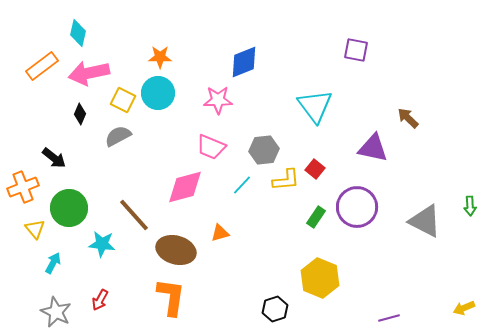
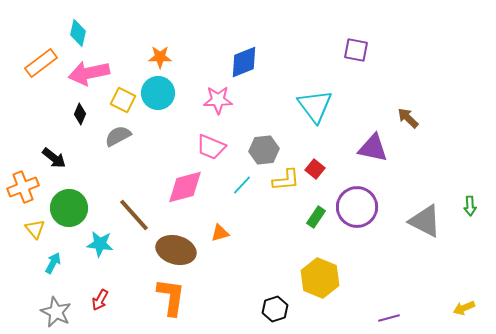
orange rectangle: moved 1 px left, 3 px up
cyan star: moved 2 px left
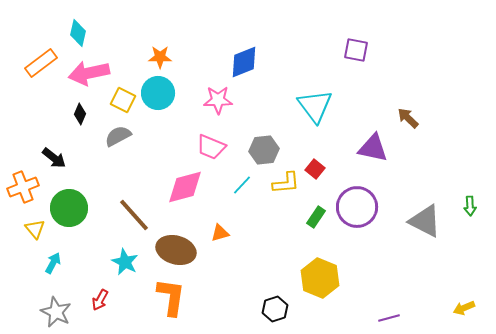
yellow L-shape: moved 3 px down
cyan star: moved 25 px right, 18 px down; rotated 20 degrees clockwise
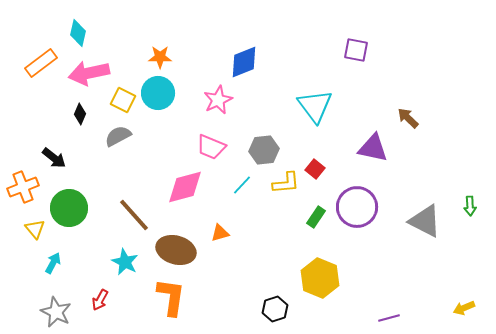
pink star: rotated 24 degrees counterclockwise
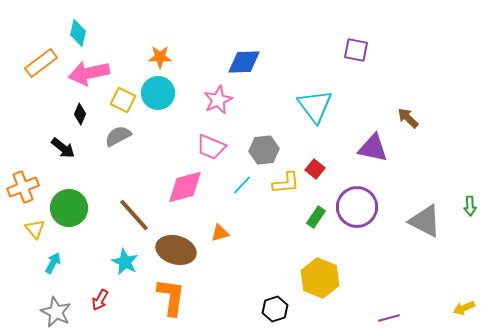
blue diamond: rotated 20 degrees clockwise
black arrow: moved 9 px right, 10 px up
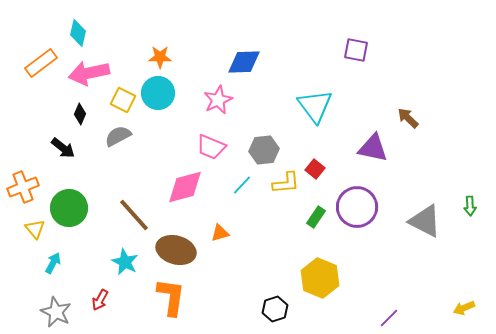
purple line: rotated 30 degrees counterclockwise
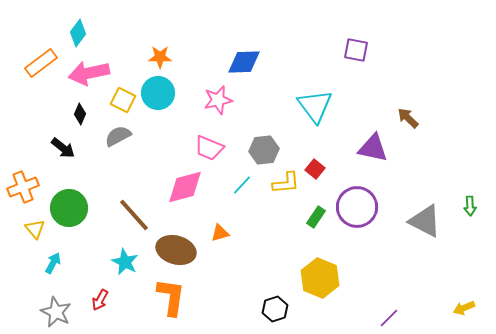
cyan diamond: rotated 24 degrees clockwise
pink star: rotated 12 degrees clockwise
pink trapezoid: moved 2 px left, 1 px down
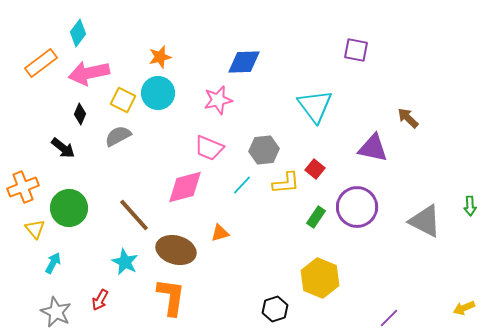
orange star: rotated 15 degrees counterclockwise
